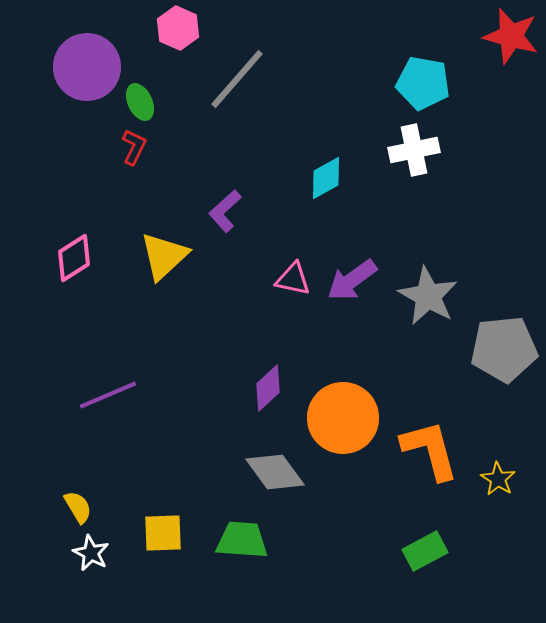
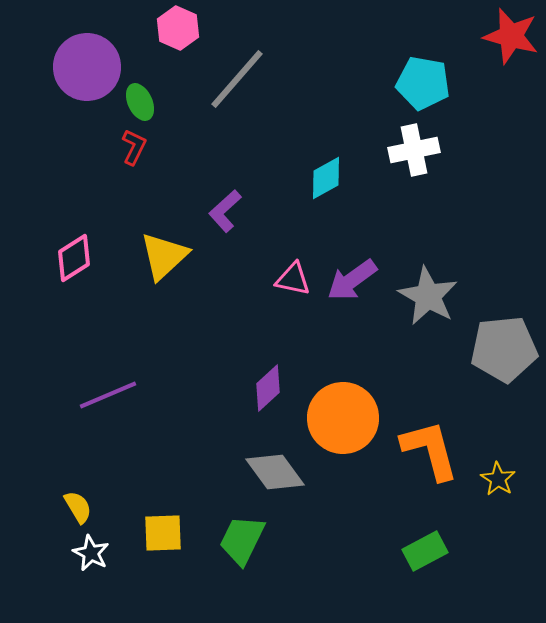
green trapezoid: rotated 68 degrees counterclockwise
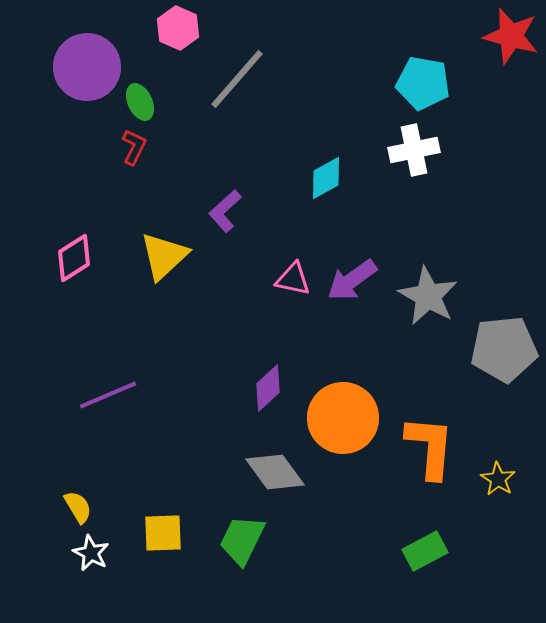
orange L-shape: moved 3 px up; rotated 20 degrees clockwise
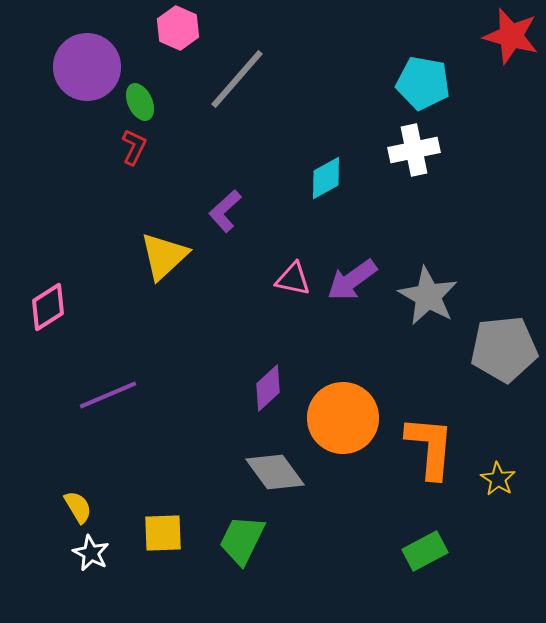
pink diamond: moved 26 px left, 49 px down
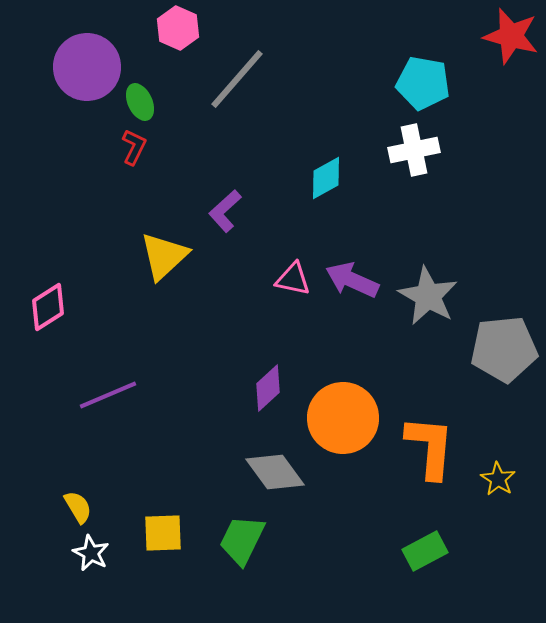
purple arrow: rotated 60 degrees clockwise
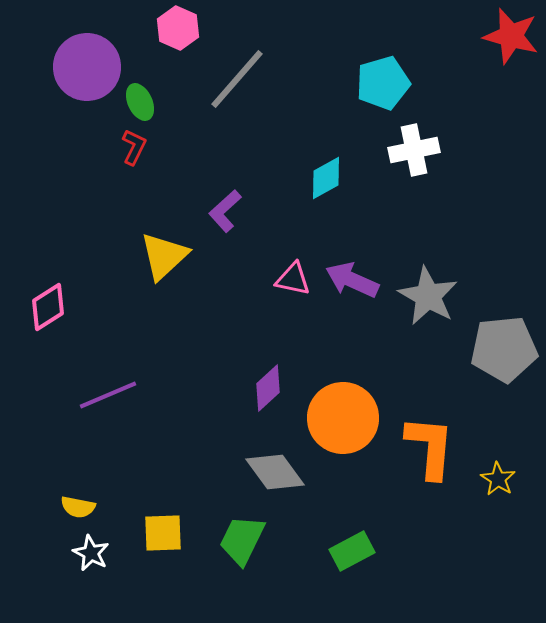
cyan pentagon: moved 40 px left; rotated 26 degrees counterclockwise
yellow semicircle: rotated 132 degrees clockwise
green rectangle: moved 73 px left
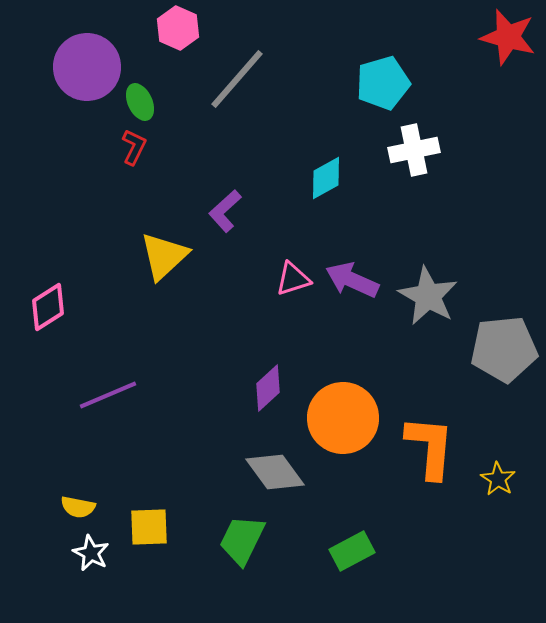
red star: moved 3 px left, 1 px down
pink triangle: rotated 30 degrees counterclockwise
yellow square: moved 14 px left, 6 px up
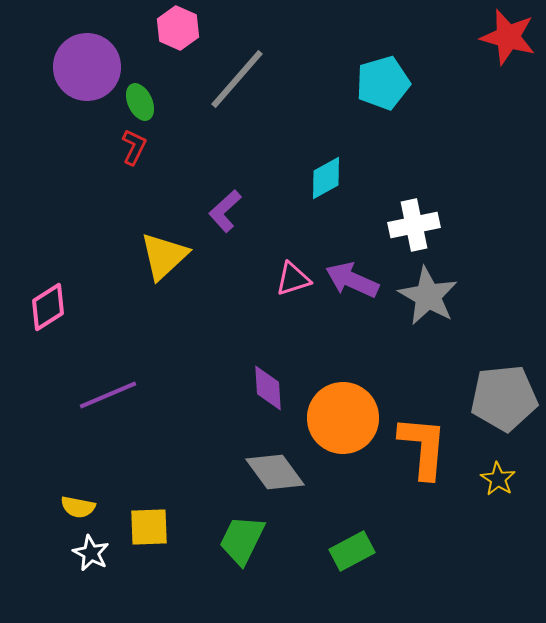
white cross: moved 75 px down
gray pentagon: moved 49 px down
purple diamond: rotated 51 degrees counterclockwise
orange L-shape: moved 7 px left
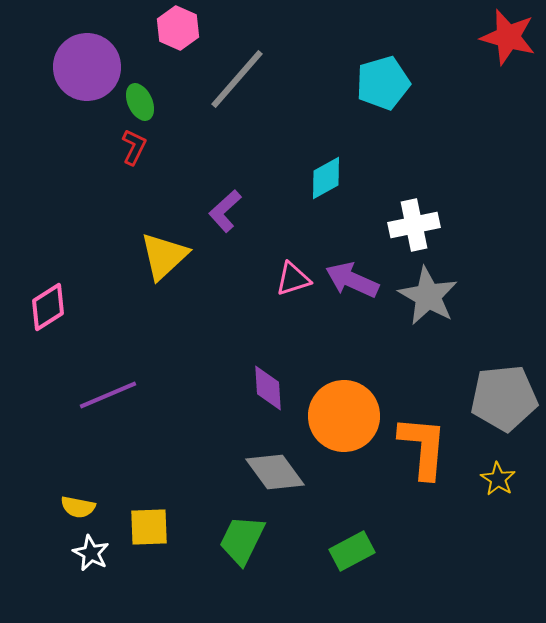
orange circle: moved 1 px right, 2 px up
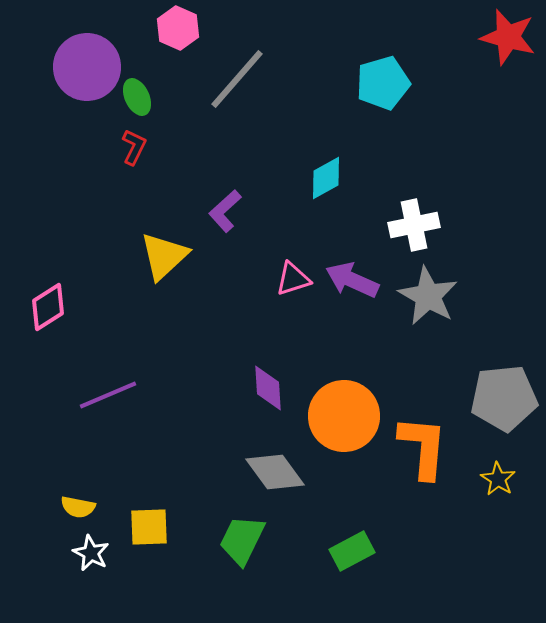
green ellipse: moved 3 px left, 5 px up
